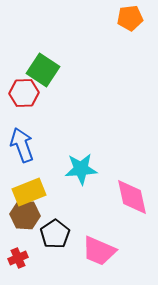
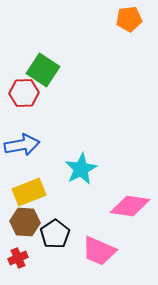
orange pentagon: moved 1 px left, 1 px down
blue arrow: rotated 100 degrees clockwise
cyan star: rotated 24 degrees counterclockwise
pink diamond: moved 2 px left, 9 px down; rotated 69 degrees counterclockwise
brown hexagon: moved 7 px down
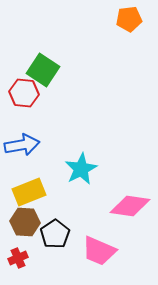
red hexagon: rotated 8 degrees clockwise
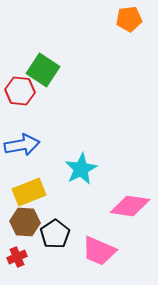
red hexagon: moved 4 px left, 2 px up
red cross: moved 1 px left, 1 px up
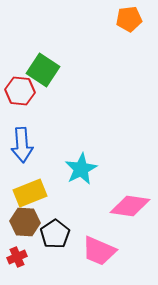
blue arrow: rotated 96 degrees clockwise
yellow rectangle: moved 1 px right, 1 px down
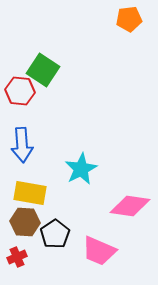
yellow rectangle: rotated 32 degrees clockwise
